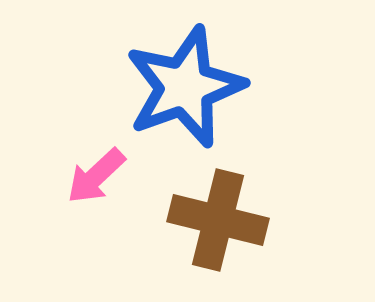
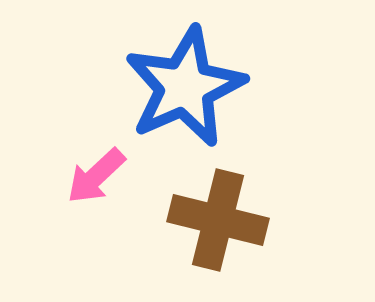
blue star: rotated 4 degrees counterclockwise
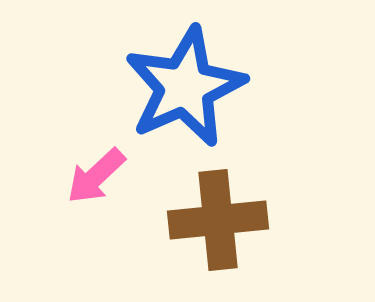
brown cross: rotated 20 degrees counterclockwise
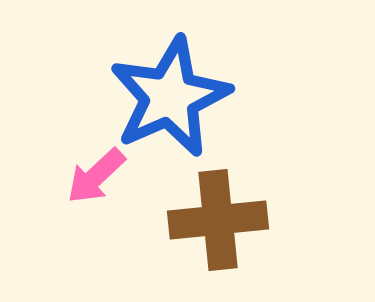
blue star: moved 15 px left, 10 px down
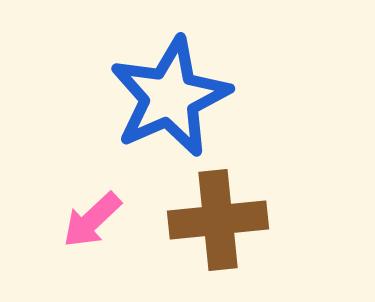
pink arrow: moved 4 px left, 44 px down
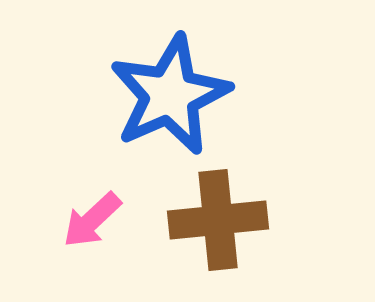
blue star: moved 2 px up
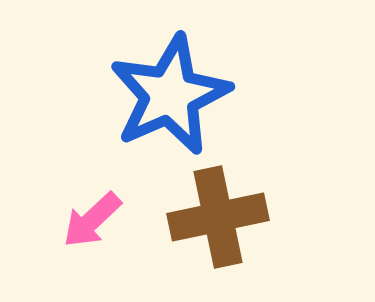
brown cross: moved 3 px up; rotated 6 degrees counterclockwise
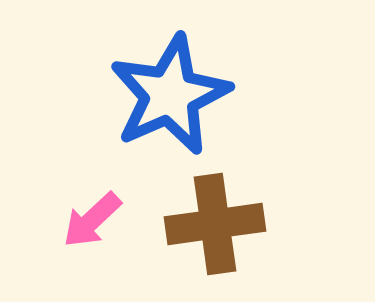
brown cross: moved 3 px left, 7 px down; rotated 4 degrees clockwise
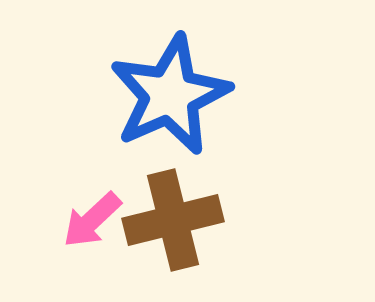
brown cross: moved 42 px left, 4 px up; rotated 6 degrees counterclockwise
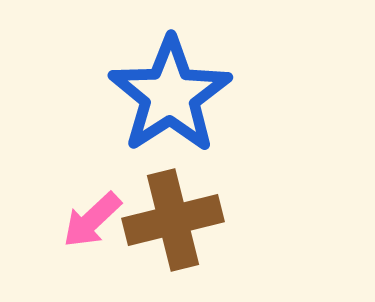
blue star: rotated 9 degrees counterclockwise
